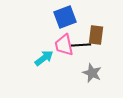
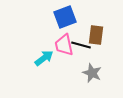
black line: rotated 18 degrees clockwise
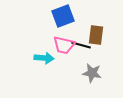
blue square: moved 2 px left, 1 px up
pink trapezoid: rotated 65 degrees counterclockwise
cyan arrow: rotated 42 degrees clockwise
gray star: rotated 12 degrees counterclockwise
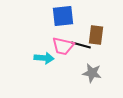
blue square: rotated 15 degrees clockwise
pink trapezoid: moved 1 px left, 1 px down
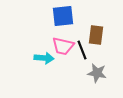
black line: moved 1 px right, 5 px down; rotated 54 degrees clockwise
gray star: moved 5 px right
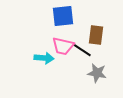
black line: rotated 36 degrees counterclockwise
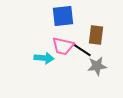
gray star: moved 7 px up; rotated 18 degrees counterclockwise
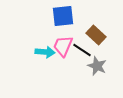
brown rectangle: rotated 54 degrees counterclockwise
pink trapezoid: rotated 100 degrees clockwise
cyan arrow: moved 1 px right, 6 px up
gray star: rotated 30 degrees clockwise
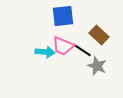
brown rectangle: moved 3 px right
pink trapezoid: rotated 90 degrees counterclockwise
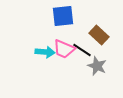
pink trapezoid: moved 1 px right, 3 px down
